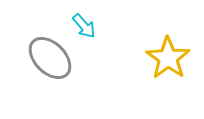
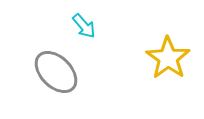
gray ellipse: moved 6 px right, 14 px down
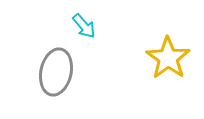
gray ellipse: rotated 57 degrees clockwise
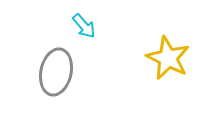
yellow star: rotated 9 degrees counterclockwise
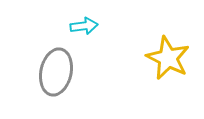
cyan arrow: rotated 56 degrees counterclockwise
